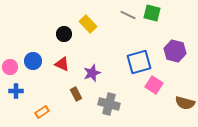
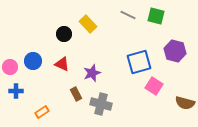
green square: moved 4 px right, 3 px down
pink square: moved 1 px down
gray cross: moved 8 px left
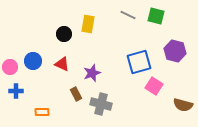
yellow rectangle: rotated 54 degrees clockwise
brown semicircle: moved 2 px left, 2 px down
orange rectangle: rotated 32 degrees clockwise
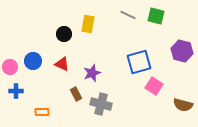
purple hexagon: moved 7 px right
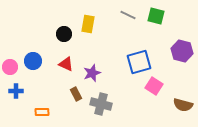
red triangle: moved 4 px right
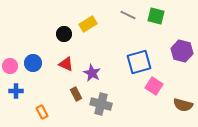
yellow rectangle: rotated 48 degrees clockwise
blue circle: moved 2 px down
pink circle: moved 1 px up
purple star: rotated 24 degrees counterclockwise
orange rectangle: rotated 64 degrees clockwise
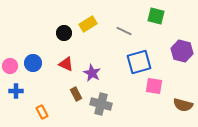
gray line: moved 4 px left, 16 px down
black circle: moved 1 px up
pink square: rotated 24 degrees counterclockwise
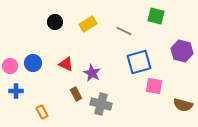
black circle: moved 9 px left, 11 px up
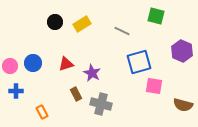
yellow rectangle: moved 6 px left
gray line: moved 2 px left
purple hexagon: rotated 10 degrees clockwise
red triangle: rotated 42 degrees counterclockwise
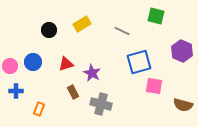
black circle: moved 6 px left, 8 px down
blue circle: moved 1 px up
brown rectangle: moved 3 px left, 2 px up
orange rectangle: moved 3 px left, 3 px up; rotated 48 degrees clockwise
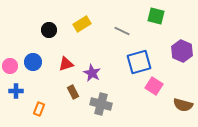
pink square: rotated 24 degrees clockwise
